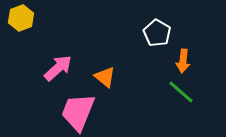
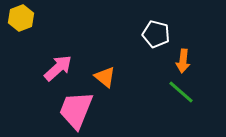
white pentagon: moved 1 px left, 1 px down; rotated 16 degrees counterclockwise
pink trapezoid: moved 2 px left, 2 px up
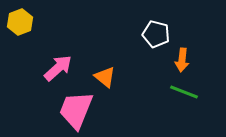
yellow hexagon: moved 1 px left, 4 px down
orange arrow: moved 1 px left, 1 px up
green line: moved 3 px right; rotated 20 degrees counterclockwise
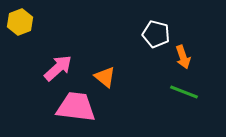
orange arrow: moved 1 px right, 3 px up; rotated 25 degrees counterclockwise
pink trapezoid: moved 3 px up; rotated 75 degrees clockwise
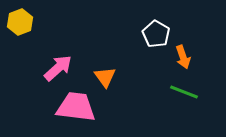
white pentagon: rotated 16 degrees clockwise
orange triangle: rotated 15 degrees clockwise
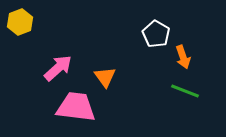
green line: moved 1 px right, 1 px up
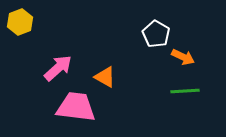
orange arrow: rotated 45 degrees counterclockwise
orange triangle: rotated 25 degrees counterclockwise
green line: rotated 24 degrees counterclockwise
